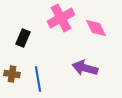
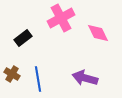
pink diamond: moved 2 px right, 5 px down
black rectangle: rotated 30 degrees clockwise
purple arrow: moved 10 px down
brown cross: rotated 21 degrees clockwise
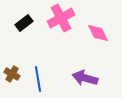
black rectangle: moved 1 px right, 15 px up
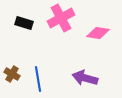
black rectangle: rotated 54 degrees clockwise
pink diamond: rotated 55 degrees counterclockwise
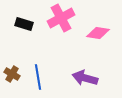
black rectangle: moved 1 px down
blue line: moved 2 px up
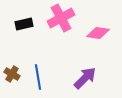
black rectangle: rotated 30 degrees counterclockwise
purple arrow: rotated 120 degrees clockwise
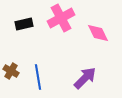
pink diamond: rotated 55 degrees clockwise
brown cross: moved 1 px left, 3 px up
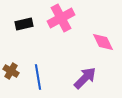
pink diamond: moved 5 px right, 9 px down
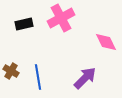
pink diamond: moved 3 px right
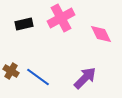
pink diamond: moved 5 px left, 8 px up
blue line: rotated 45 degrees counterclockwise
